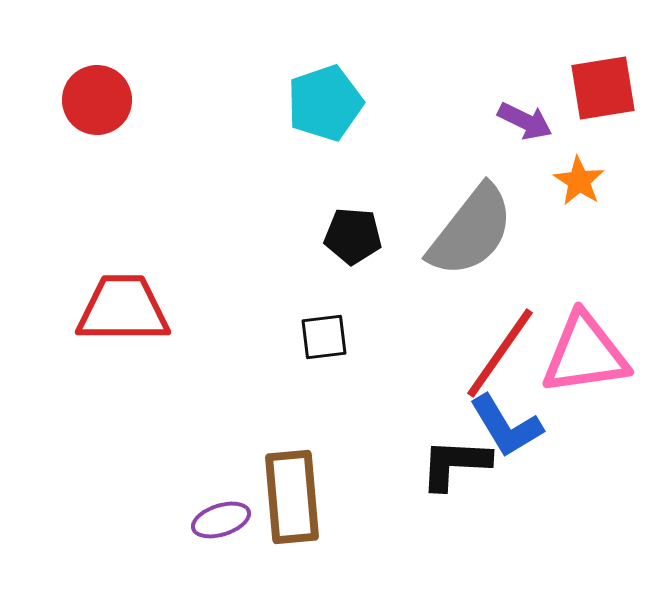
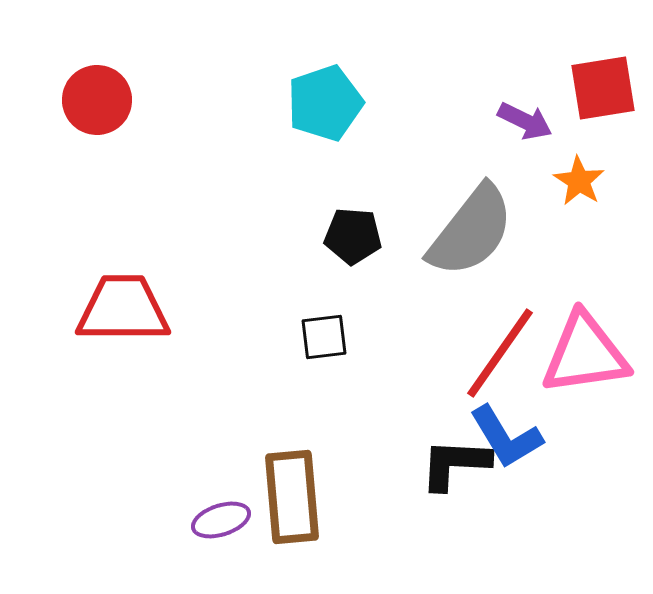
blue L-shape: moved 11 px down
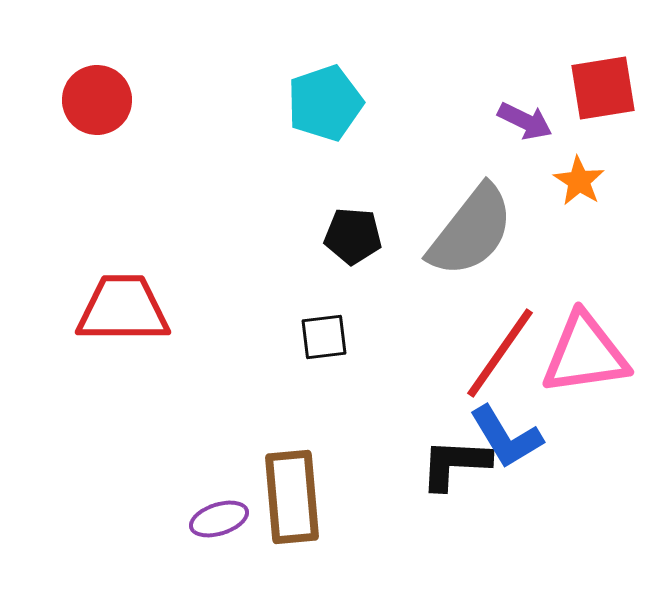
purple ellipse: moved 2 px left, 1 px up
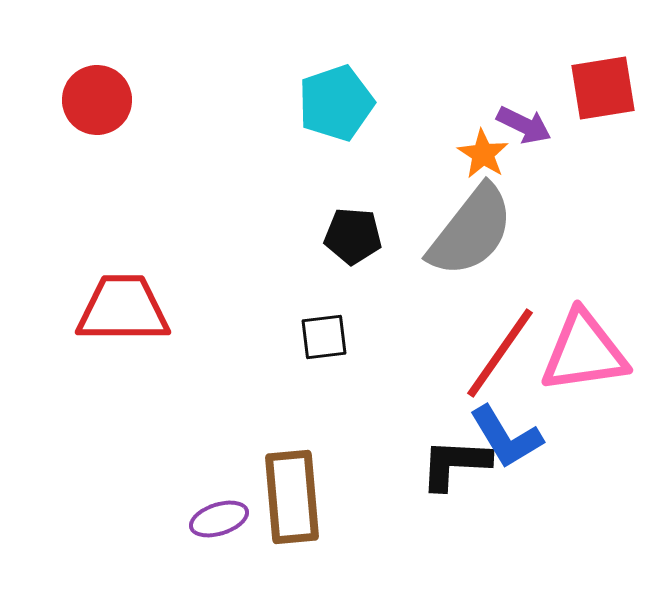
cyan pentagon: moved 11 px right
purple arrow: moved 1 px left, 4 px down
orange star: moved 96 px left, 27 px up
pink triangle: moved 1 px left, 2 px up
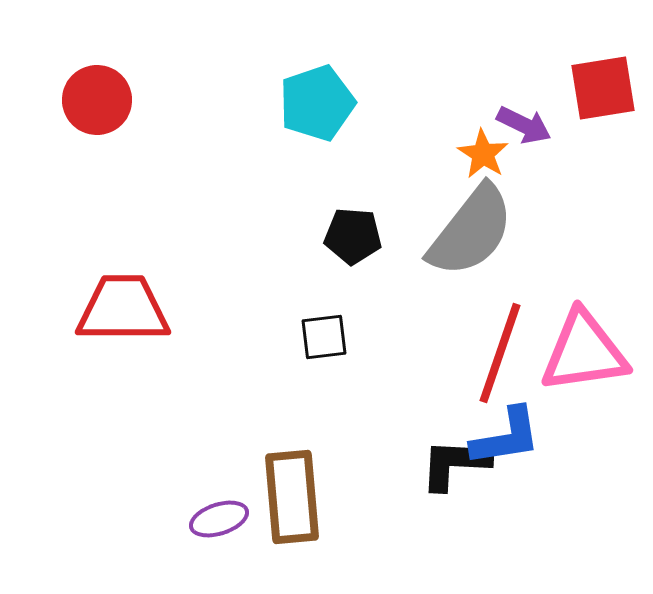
cyan pentagon: moved 19 px left
red line: rotated 16 degrees counterclockwise
blue L-shape: rotated 68 degrees counterclockwise
